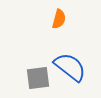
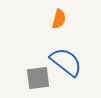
blue semicircle: moved 4 px left, 5 px up
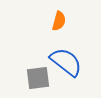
orange semicircle: moved 2 px down
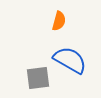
blue semicircle: moved 4 px right, 2 px up; rotated 8 degrees counterclockwise
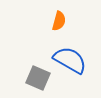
gray square: rotated 30 degrees clockwise
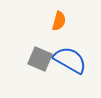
gray square: moved 2 px right, 19 px up
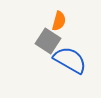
gray square: moved 8 px right, 18 px up; rotated 10 degrees clockwise
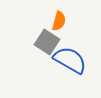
gray square: moved 1 px left, 1 px down
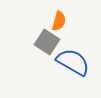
blue semicircle: moved 3 px right, 2 px down
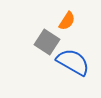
orange semicircle: moved 8 px right; rotated 18 degrees clockwise
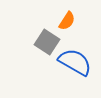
blue semicircle: moved 2 px right
